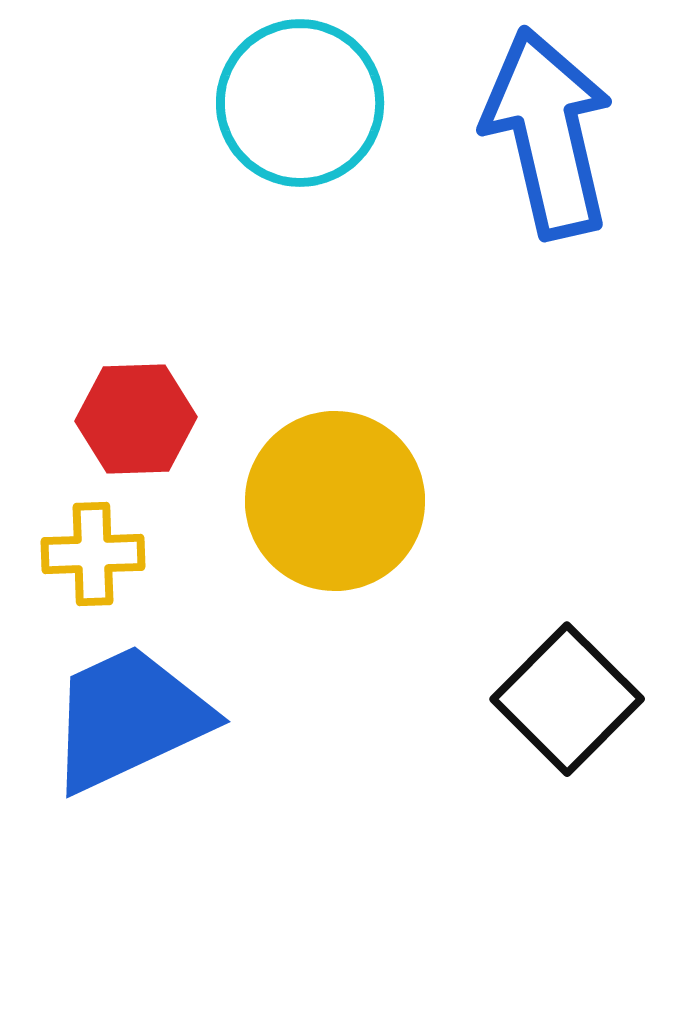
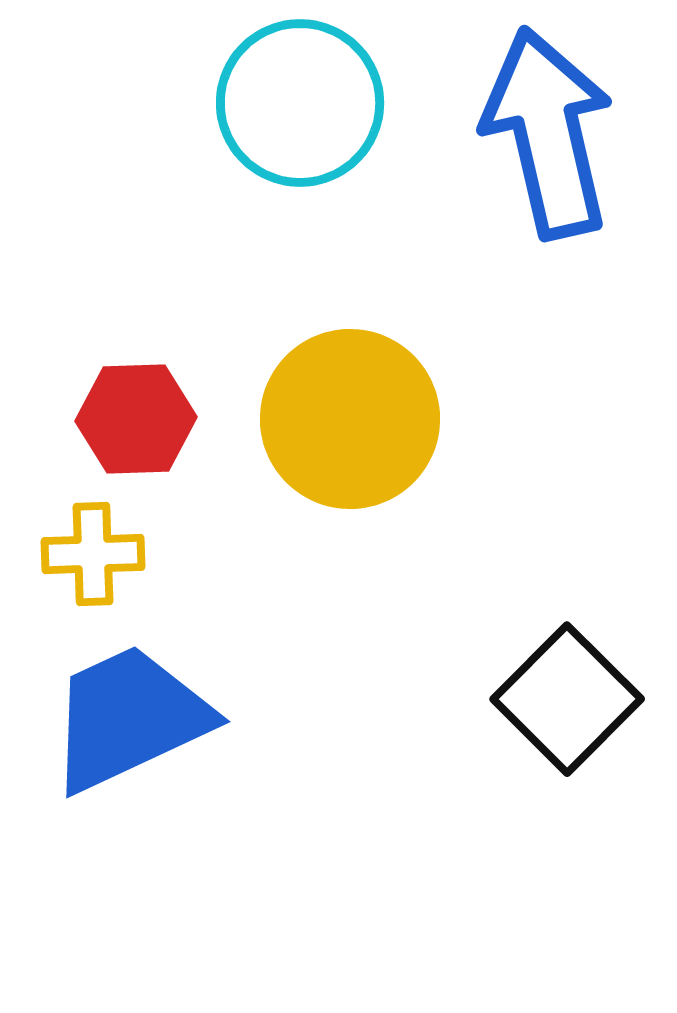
yellow circle: moved 15 px right, 82 px up
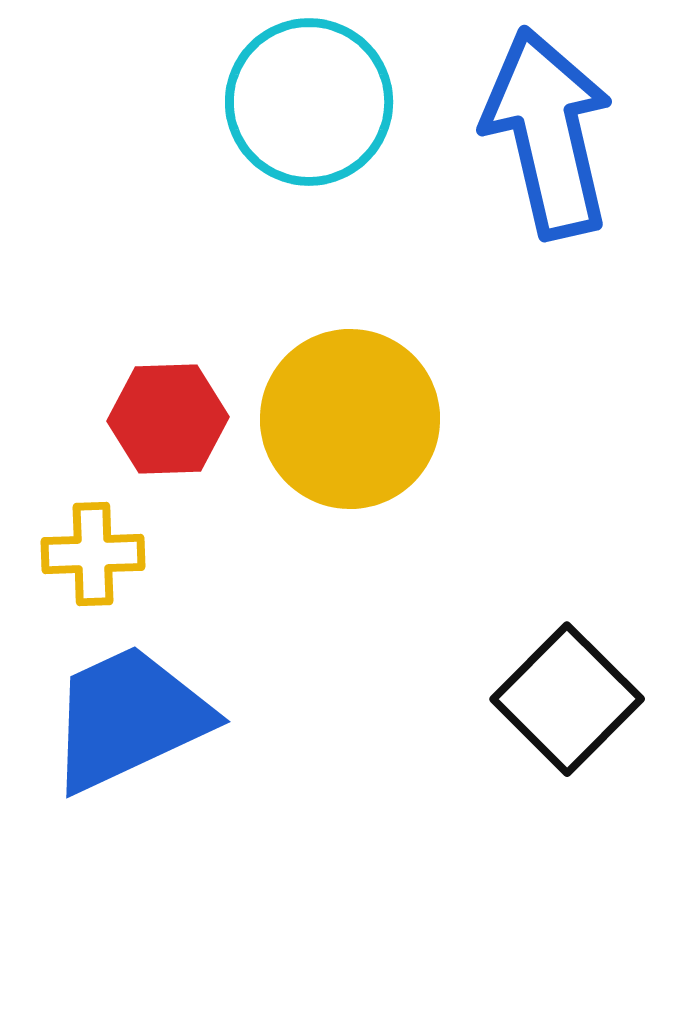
cyan circle: moved 9 px right, 1 px up
red hexagon: moved 32 px right
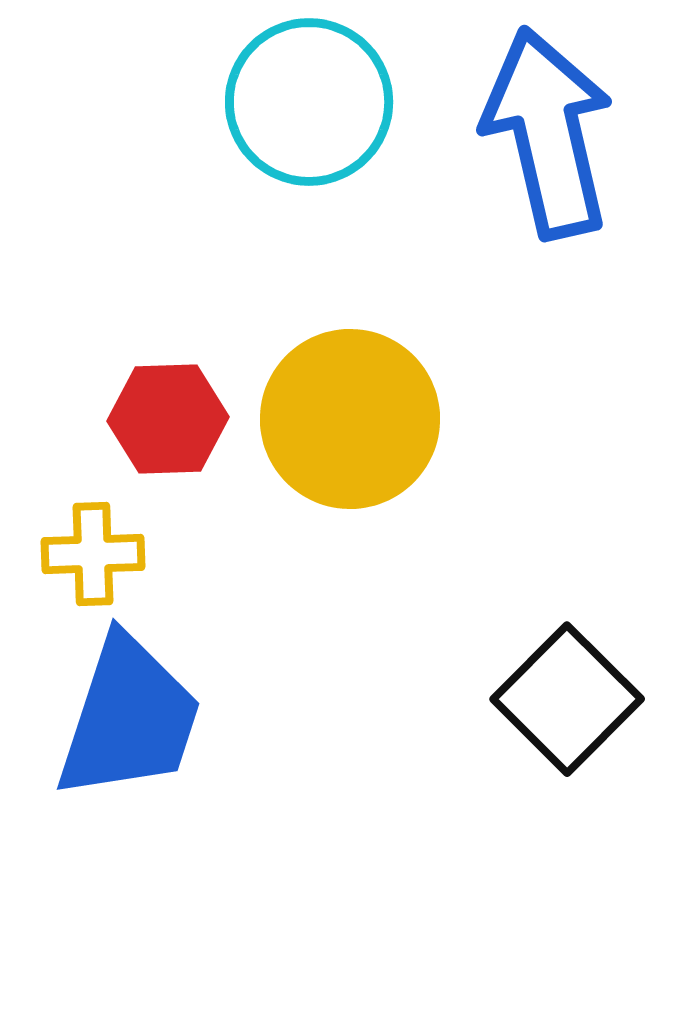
blue trapezoid: rotated 133 degrees clockwise
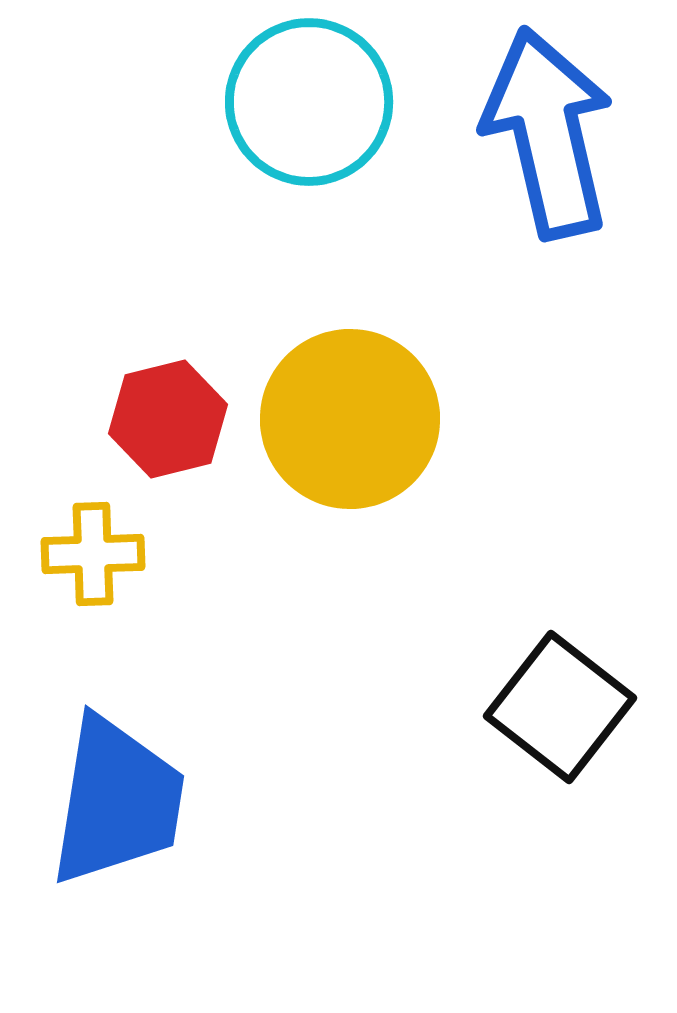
red hexagon: rotated 12 degrees counterclockwise
black square: moved 7 px left, 8 px down; rotated 7 degrees counterclockwise
blue trapezoid: moved 12 px left, 83 px down; rotated 9 degrees counterclockwise
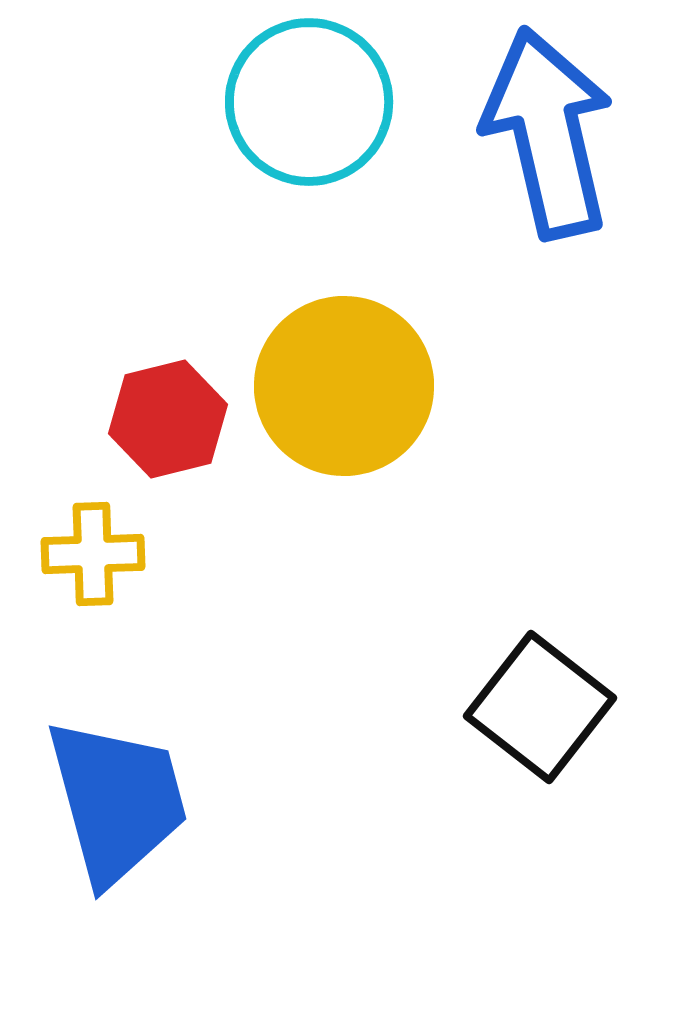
yellow circle: moved 6 px left, 33 px up
black square: moved 20 px left
blue trapezoid: rotated 24 degrees counterclockwise
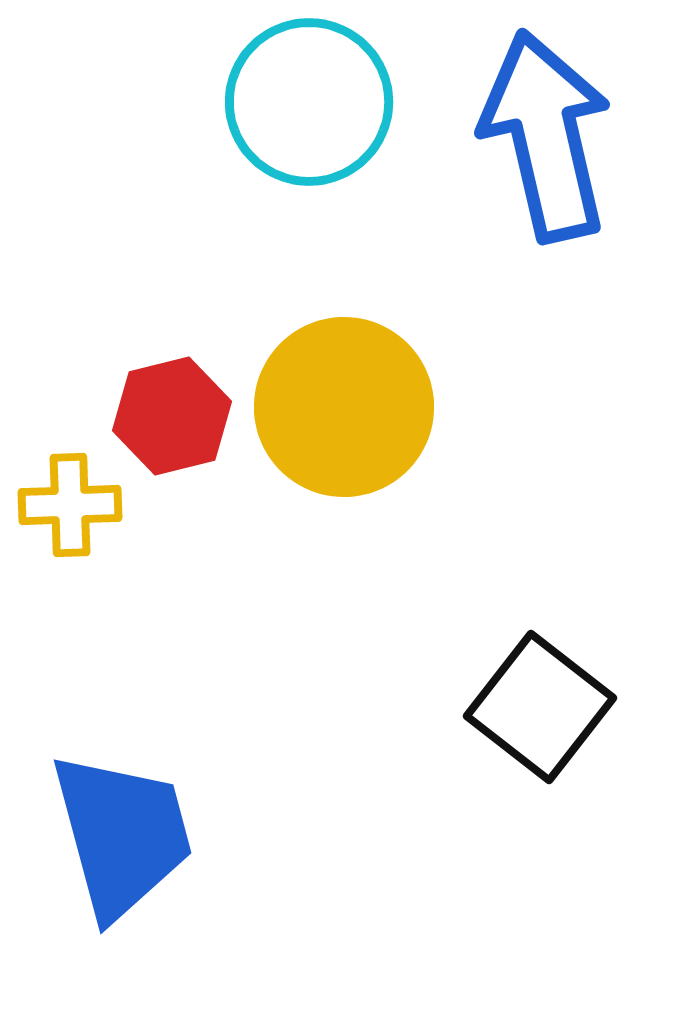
blue arrow: moved 2 px left, 3 px down
yellow circle: moved 21 px down
red hexagon: moved 4 px right, 3 px up
yellow cross: moved 23 px left, 49 px up
blue trapezoid: moved 5 px right, 34 px down
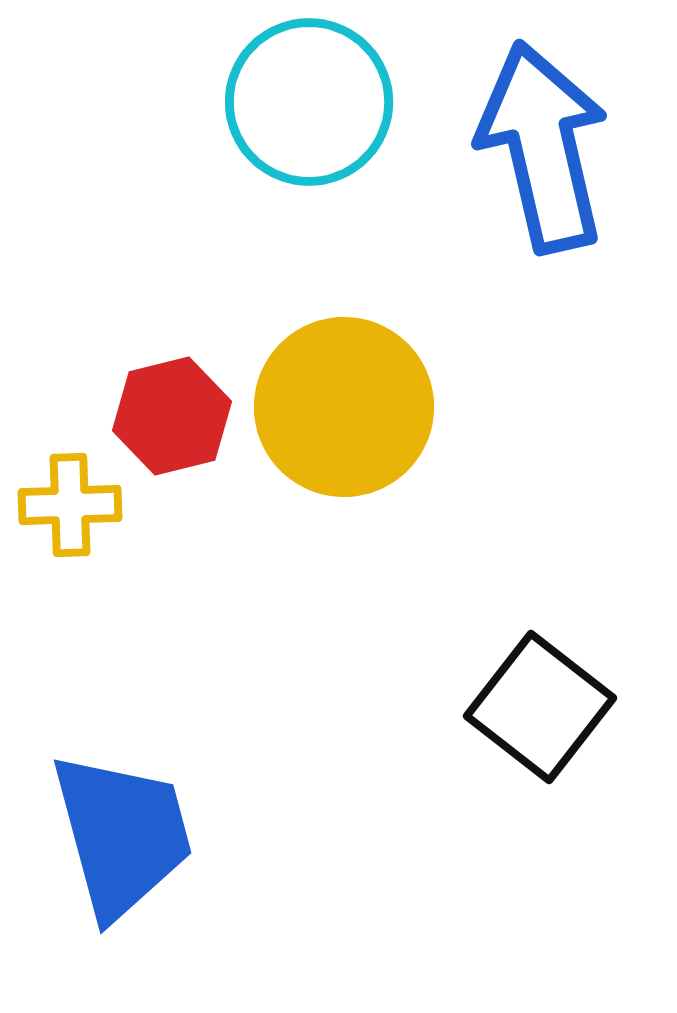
blue arrow: moved 3 px left, 11 px down
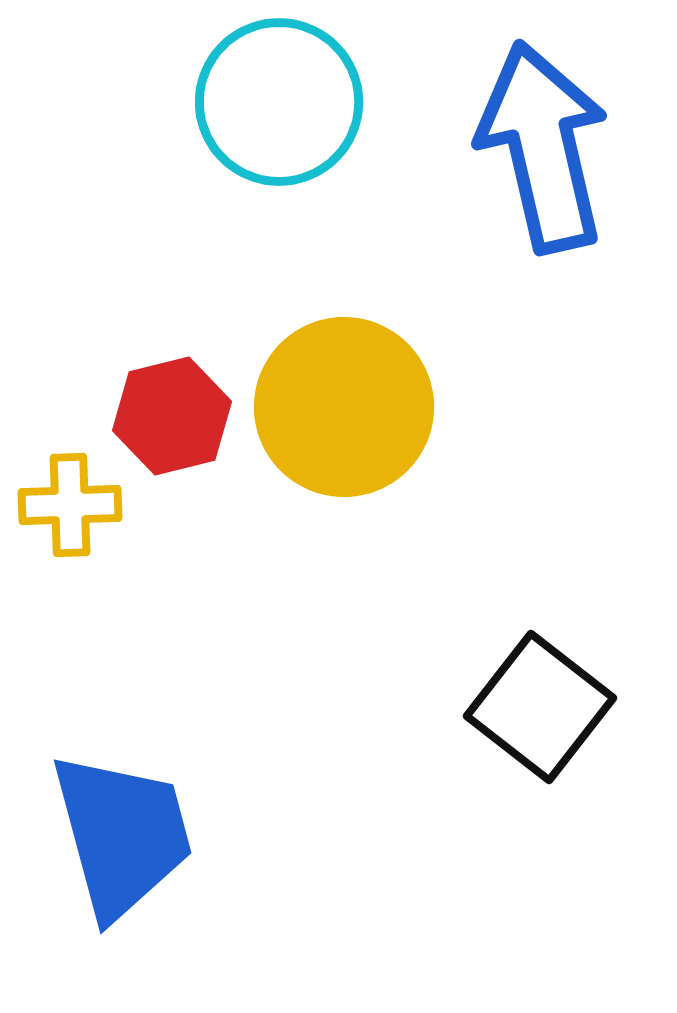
cyan circle: moved 30 px left
